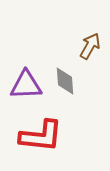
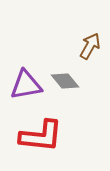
gray diamond: rotated 36 degrees counterclockwise
purple triangle: rotated 8 degrees counterclockwise
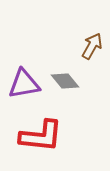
brown arrow: moved 2 px right
purple triangle: moved 2 px left, 1 px up
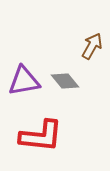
purple triangle: moved 3 px up
